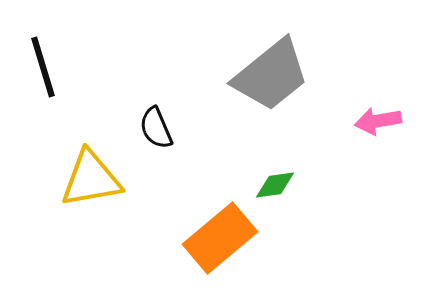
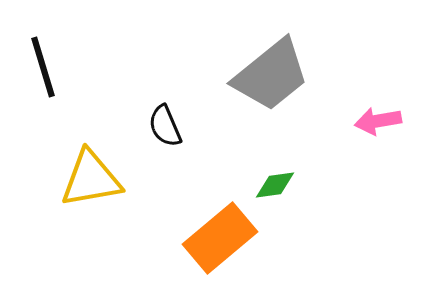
black semicircle: moved 9 px right, 2 px up
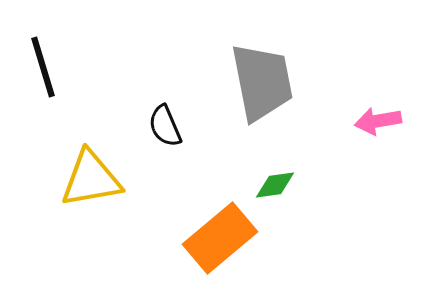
gray trapezoid: moved 9 px left, 7 px down; rotated 62 degrees counterclockwise
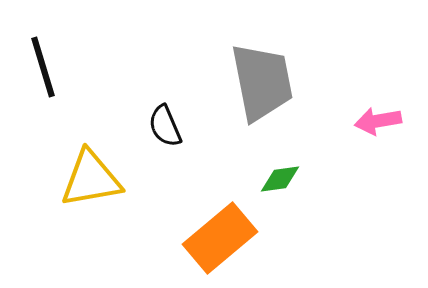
green diamond: moved 5 px right, 6 px up
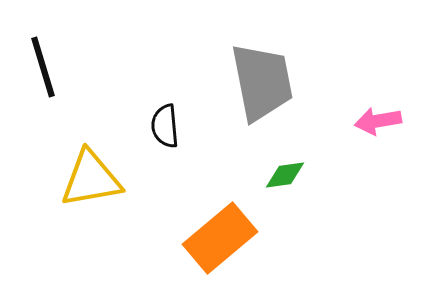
black semicircle: rotated 18 degrees clockwise
green diamond: moved 5 px right, 4 px up
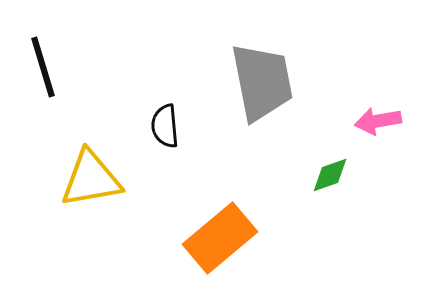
green diamond: moved 45 px right; rotated 12 degrees counterclockwise
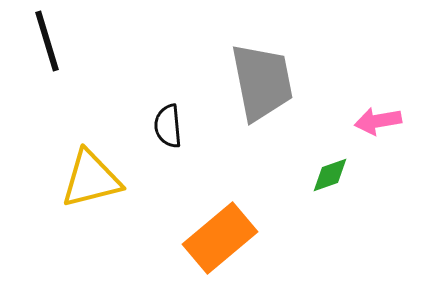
black line: moved 4 px right, 26 px up
black semicircle: moved 3 px right
yellow triangle: rotated 4 degrees counterclockwise
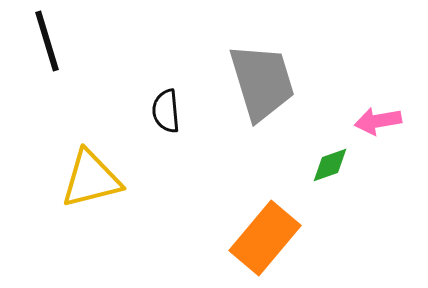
gray trapezoid: rotated 6 degrees counterclockwise
black semicircle: moved 2 px left, 15 px up
green diamond: moved 10 px up
orange rectangle: moved 45 px right; rotated 10 degrees counterclockwise
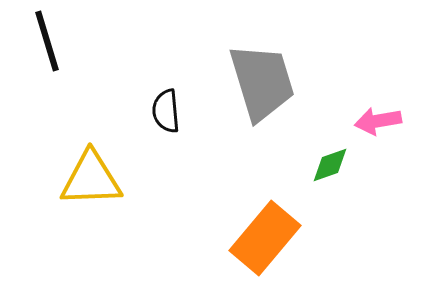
yellow triangle: rotated 12 degrees clockwise
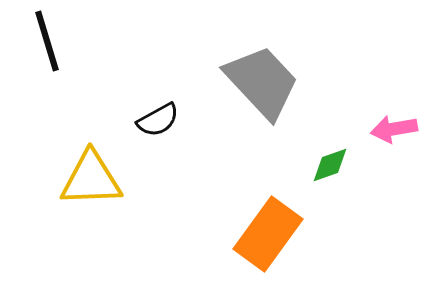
gray trapezoid: rotated 26 degrees counterclockwise
black semicircle: moved 8 px left, 9 px down; rotated 114 degrees counterclockwise
pink arrow: moved 16 px right, 8 px down
orange rectangle: moved 3 px right, 4 px up; rotated 4 degrees counterclockwise
